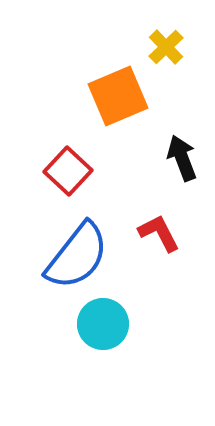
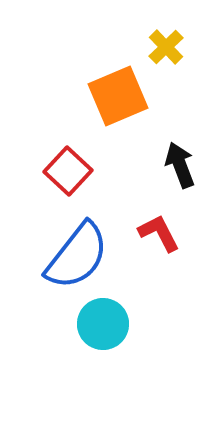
black arrow: moved 2 px left, 7 px down
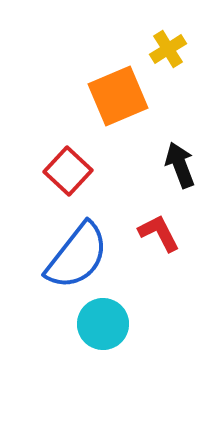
yellow cross: moved 2 px right, 2 px down; rotated 12 degrees clockwise
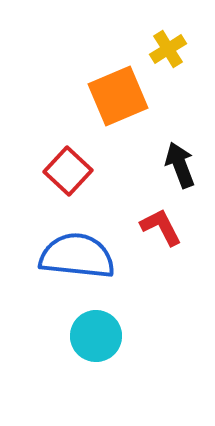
red L-shape: moved 2 px right, 6 px up
blue semicircle: rotated 122 degrees counterclockwise
cyan circle: moved 7 px left, 12 px down
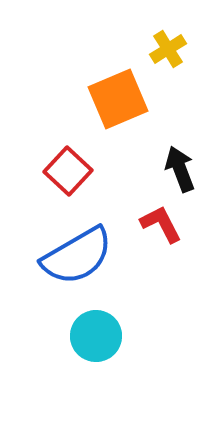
orange square: moved 3 px down
black arrow: moved 4 px down
red L-shape: moved 3 px up
blue semicircle: rotated 144 degrees clockwise
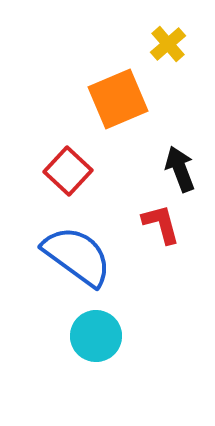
yellow cross: moved 5 px up; rotated 9 degrees counterclockwise
red L-shape: rotated 12 degrees clockwise
blue semicircle: rotated 114 degrees counterclockwise
